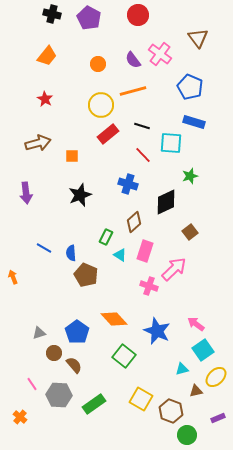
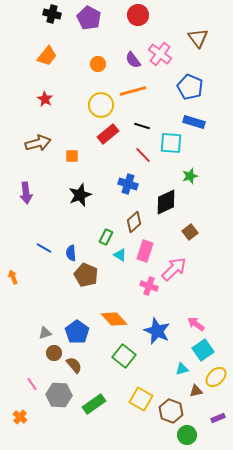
gray triangle at (39, 333): moved 6 px right
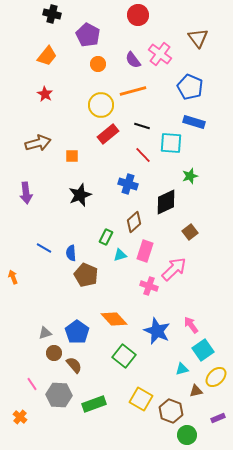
purple pentagon at (89, 18): moved 1 px left, 17 px down
red star at (45, 99): moved 5 px up
cyan triangle at (120, 255): rotated 48 degrees counterclockwise
pink arrow at (196, 324): moved 5 px left, 1 px down; rotated 18 degrees clockwise
green rectangle at (94, 404): rotated 15 degrees clockwise
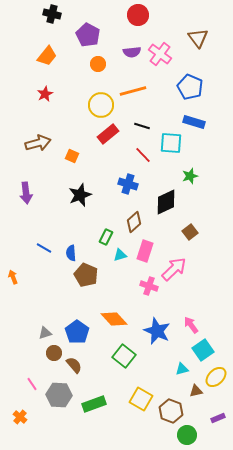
purple semicircle at (133, 60): moved 1 px left, 8 px up; rotated 60 degrees counterclockwise
red star at (45, 94): rotated 14 degrees clockwise
orange square at (72, 156): rotated 24 degrees clockwise
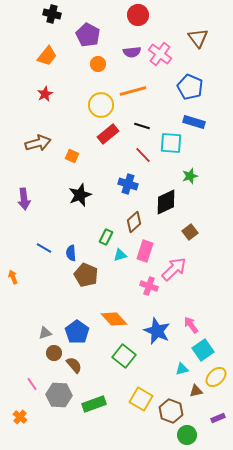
purple arrow at (26, 193): moved 2 px left, 6 px down
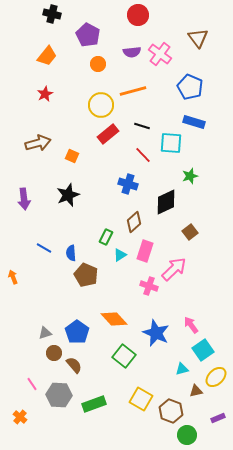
black star at (80, 195): moved 12 px left
cyan triangle at (120, 255): rotated 16 degrees counterclockwise
blue star at (157, 331): moved 1 px left, 2 px down
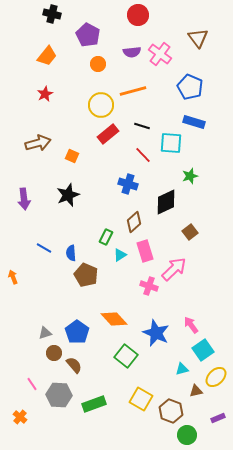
pink rectangle at (145, 251): rotated 35 degrees counterclockwise
green square at (124, 356): moved 2 px right
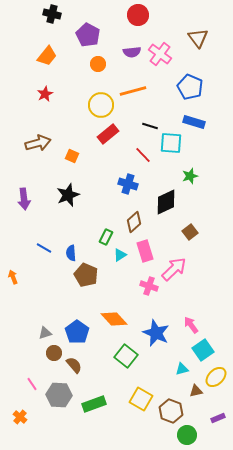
black line at (142, 126): moved 8 px right
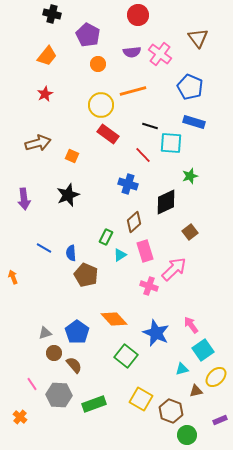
red rectangle at (108, 134): rotated 75 degrees clockwise
purple rectangle at (218, 418): moved 2 px right, 2 px down
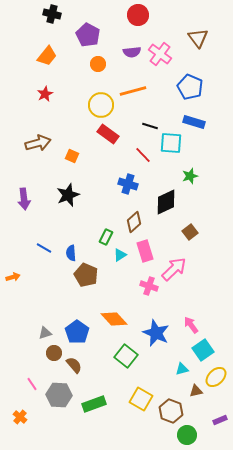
orange arrow at (13, 277): rotated 96 degrees clockwise
